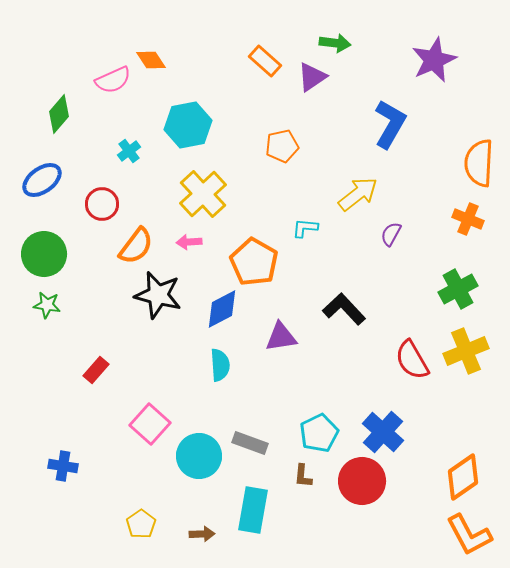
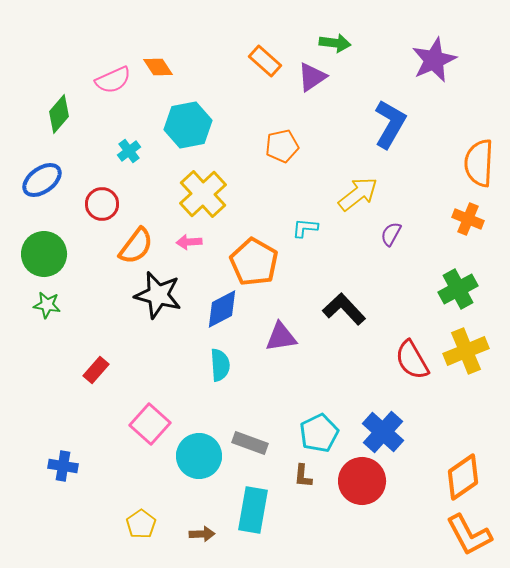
orange diamond at (151, 60): moved 7 px right, 7 px down
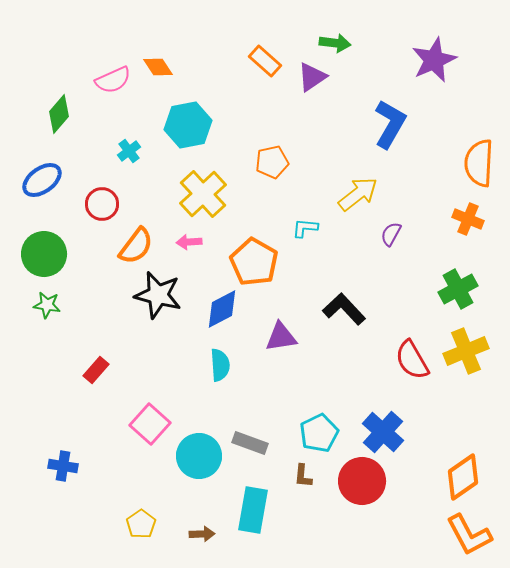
orange pentagon at (282, 146): moved 10 px left, 16 px down
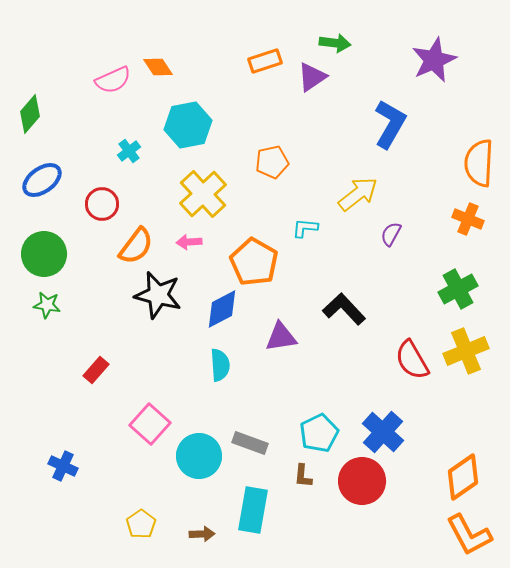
orange rectangle at (265, 61): rotated 60 degrees counterclockwise
green diamond at (59, 114): moved 29 px left
blue cross at (63, 466): rotated 16 degrees clockwise
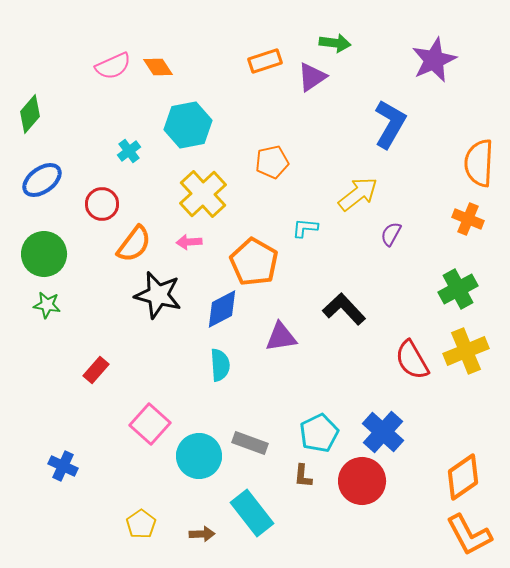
pink semicircle at (113, 80): moved 14 px up
orange semicircle at (136, 246): moved 2 px left, 2 px up
cyan rectangle at (253, 510): moved 1 px left, 3 px down; rotated 48 degrees counterclockwise
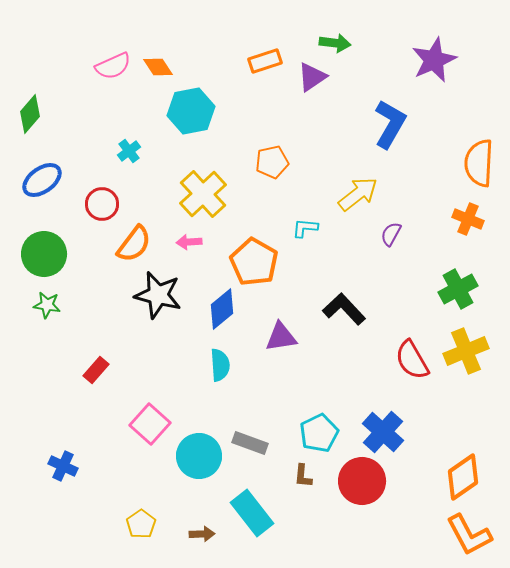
cyan hexagon at (188, 125): moved 3 px right, 14 px up
blue diamond at (222, 309): rotated 12 degrees counterclockwise
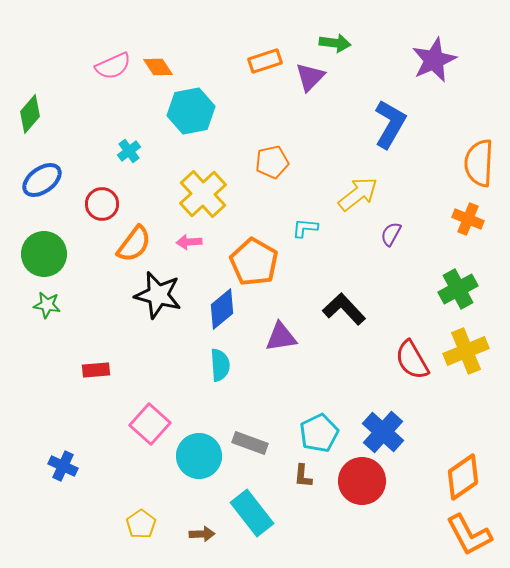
purple triangle at (312, 77): moved 2 px left; rotated 12 degrees counterclockwise
red rectangle at (96, 370): rotated 44 degrees clockwise
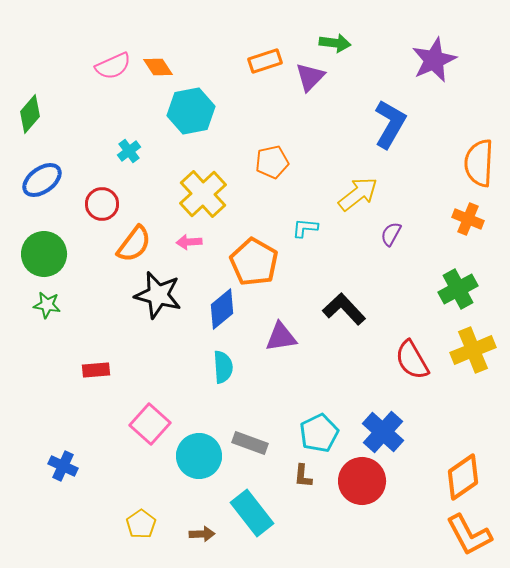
yellow cross at (466, 351): moved 7 px right, 1 px up
cyan semicircle at (220, 365): moved 3 px right, 2 px down
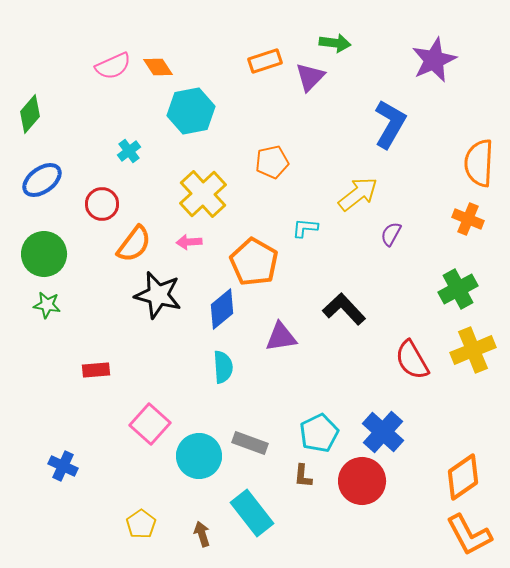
brown arrow at (202, 534): rotated 105 degrees counterclockwise
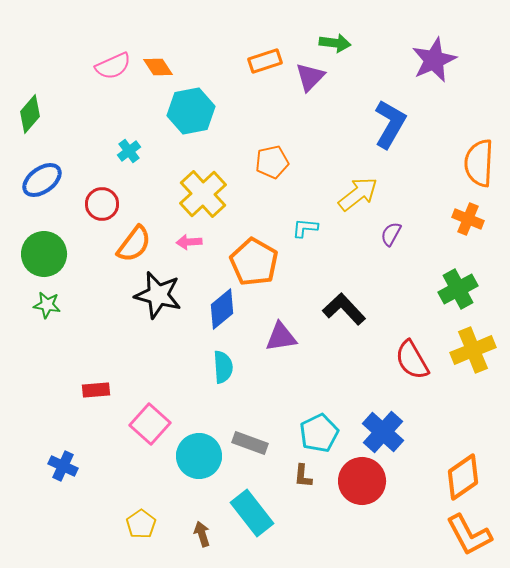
red rectangle at (96, 370): moved 20 px down
